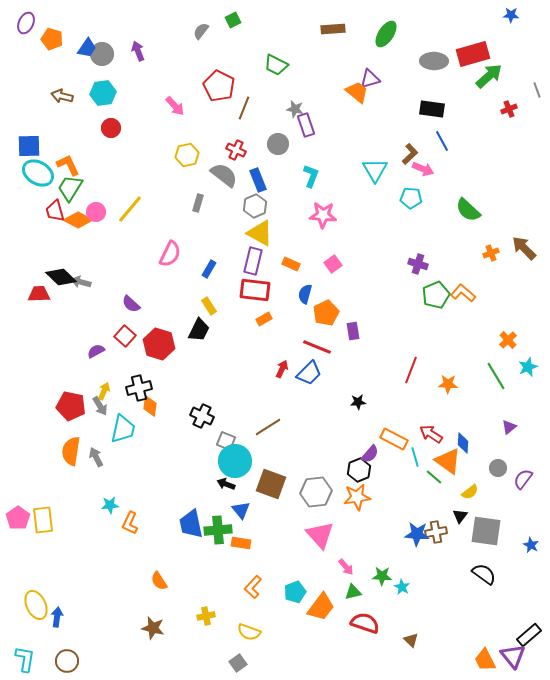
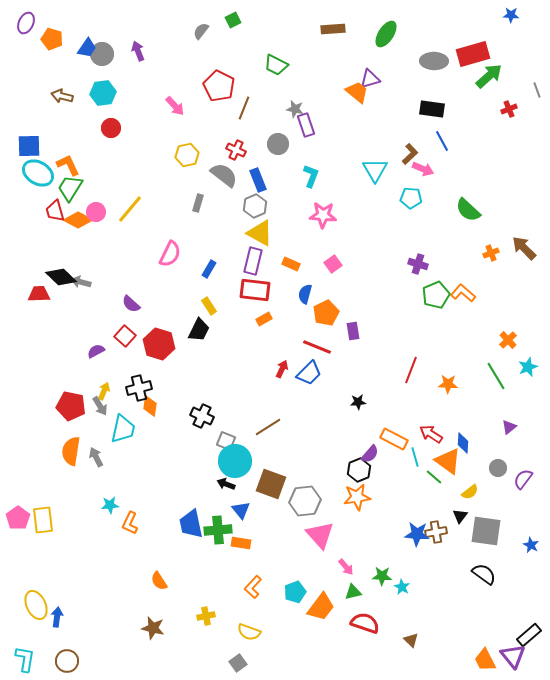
gray hexagon at (316, 492): moved 11 px left, 9 px down
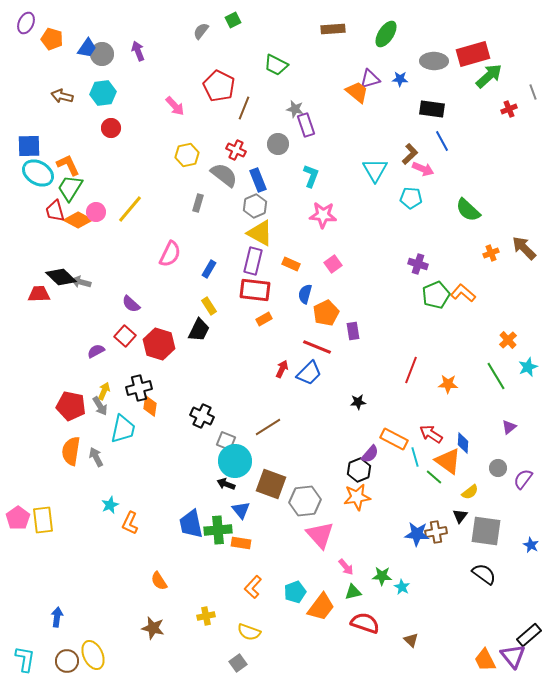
blue star at (511, 15): moved 111 px left, 64 px down
gray line at (537, 90): moved 4 px left, 2 px down
cyan star at (110, 505): rotated 18 degrees counterclockwise
yellow ellipse at (36, 605): moved 57 px right, 50 px down
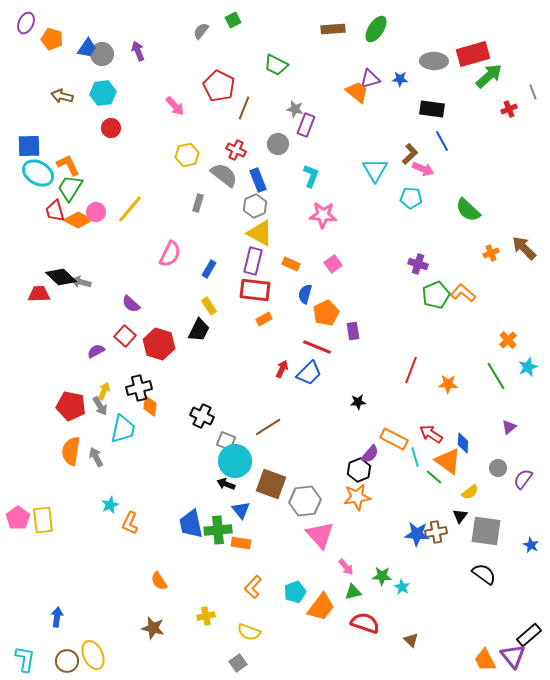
green ellipse at (386, 34): moved 10 px left, 5 px up
purple rectangle at (306, 125): rotated 40 degrees clockwise
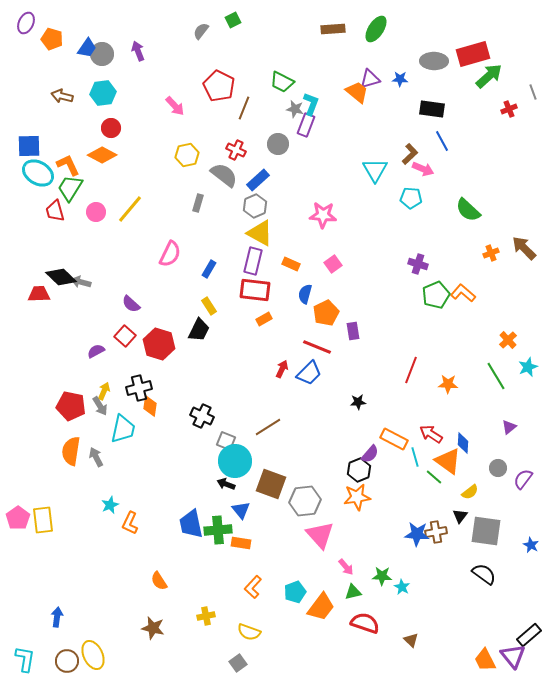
green trapezoid at (276, 65): moved 6 px right, 17 px down
cyan L-shape at (311, 176): moved 72 px up
blue rectangle at (258, 180): rotated 70 degrees clockwise
orange diamond at (78, 220): moved 24 px right, 65 px up
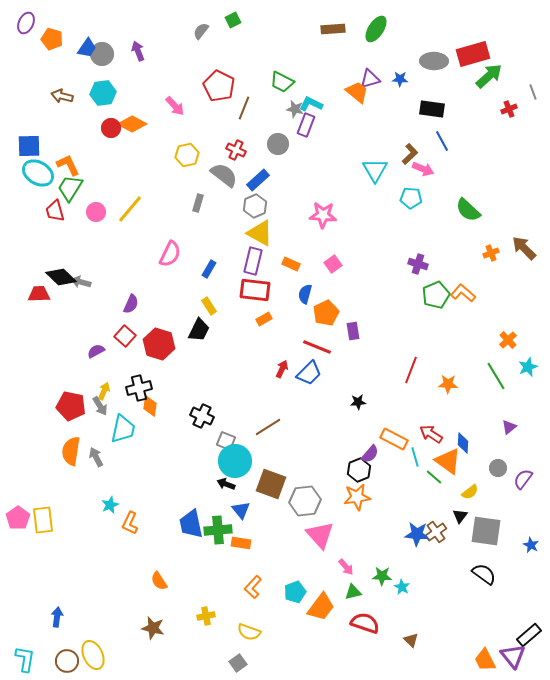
cyan L-shape at (311, 104): rotated 85 degrees counterclockwise
orange diamond at (102, 155): moved 30 px right, 31 px up
purple semicircle at (131, 304): rotated 108 degrees counterclockwise
brown cross at (436, 532): rotated 25 degrees counterclockwise
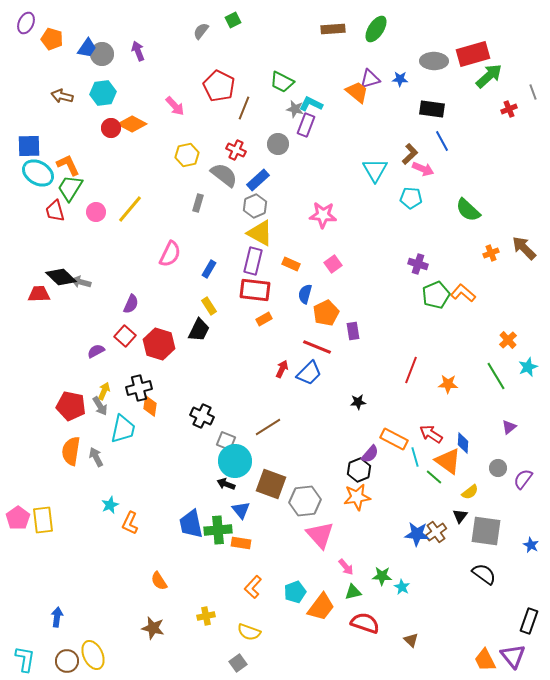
black rectangle at (529, 635): moved 14 px up; rotated 30 degrees counterclockwise
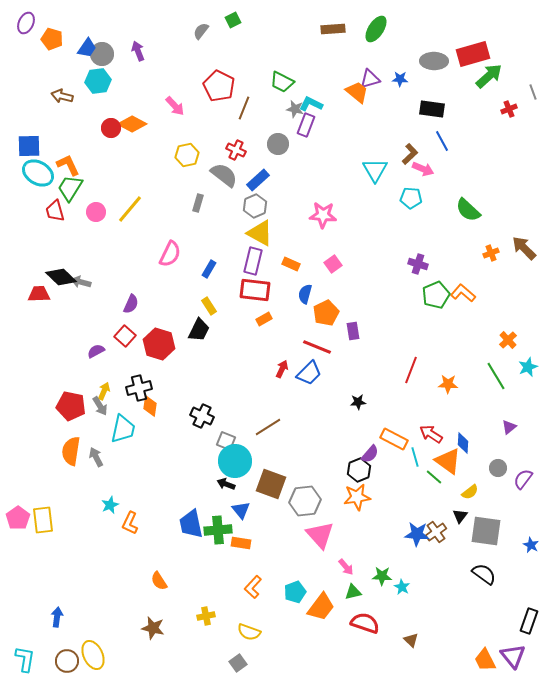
cyan hexagon at (103, 93): moved 5 px left, 12 px up
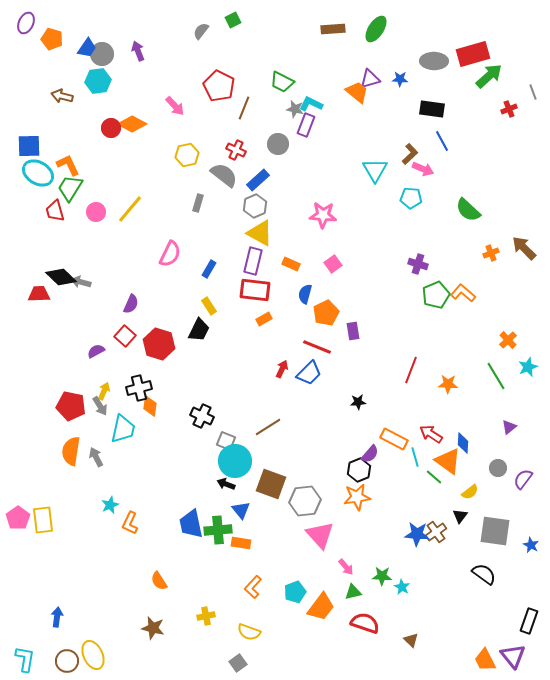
gray square at (486, 531): moved 9 px right
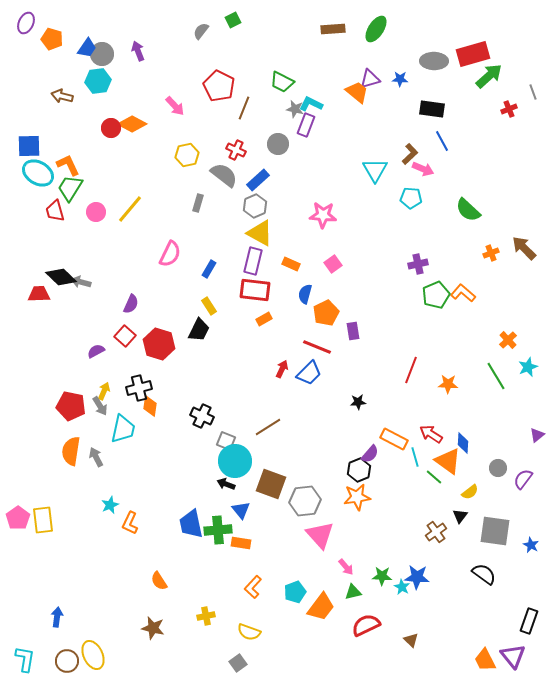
purple cross at (418, 264): rotated 30 degrees counterclockwise
purple triangle at (509, 427): moved 28 px right, 8 px down
blue star at (417, 534): moved 43 px down
red semicircle at (365, 623): moved 1 px right, 2 px down; rotated 44 degrees counterclockwise
